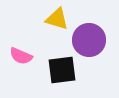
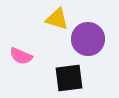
purple circle: moved 1 px left, 1 px up
black square: moved 7 px right, 8 px down
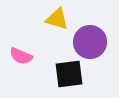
purple circle: moved 2 px right, 3 px down
black square: moved 4 px up
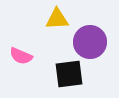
yellow triangle: rotated 20 degrees counterclockwise
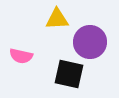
pink semicircle: rotated 10 degrees counterclockwise
black square: rotated 20 degrees clockwise
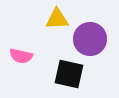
purple circle: moved 3 px up
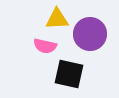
purple circle: moved 5 px up
pink semicircle: moved 24 px right, 10 px up
